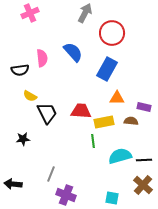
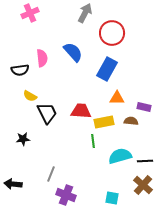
black line: moved 1 px right, 1 px down
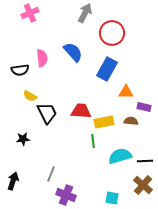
orange triangle: moved 9 px right, 6 px up
black arrow: moved 3 px up; rotated 102 degrees clockwise
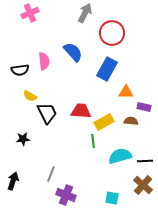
pink semicircle: moved 2 px right, 3 px down
yellow rectangle: rotated 18 degrees counterclockwise
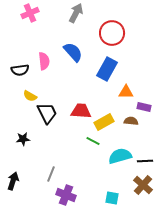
gray arrow: moved 9 px left
green line: rotated 56 degrees counterclockwise
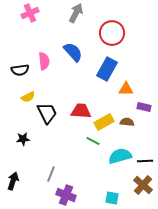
orange triangle: moved 3 px up
yellow semicircle: moved 2 px left, 1 px down; rotated 56 degrees counterclockwise
brown semicircle: moved 4 px left, 1 px down
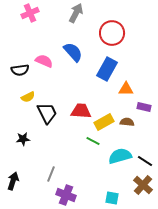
pink semicircle: rotated 60 degrees counterclockwise
black line: rotated 35 degrees clockwise
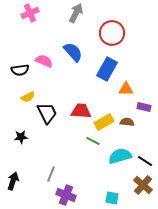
black star: moved 2 px left, 2 px up
